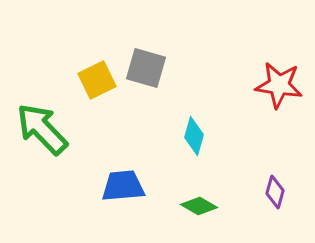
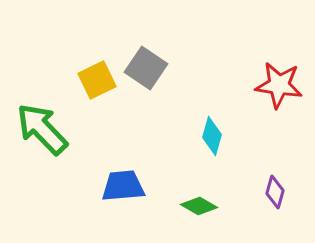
gray square: rotated 18 degrees clockwise
cyan diamond: moved 18 px right
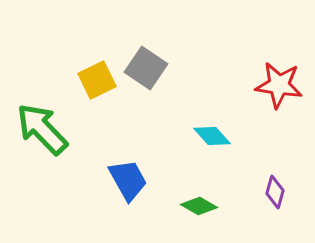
cyan diamond: rotated 57 degrees counterclockwise
blue trapezoid: moved 5 px right, 6 px up; rotated 66 degrees clockwise
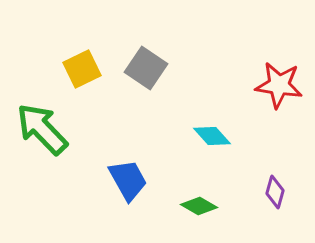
yellow square: moved 15 px left, 11 px up
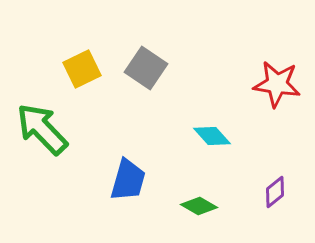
red star: moved 2 px left, 1 px up
blue trapezoid: rotated 45 degrees clockwise
purple diamond: rotated 36 degrees clockwise
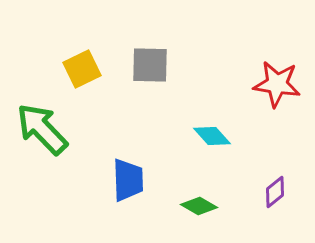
gray square: moved 4 px right, 3 px up; rotated 33 degrees counterclockwise
blue trapezoid: rotated 18 degrees counterclockwise
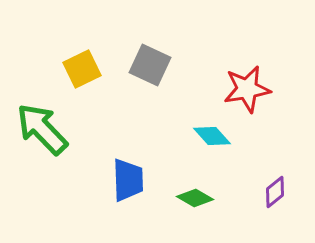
gray square: rotated 24 degrees clockwise
red star: moved 30 px left, 5 px down; rotated 18 degrees counterclockwise
green diamond: moved 4 px left, 8 px up
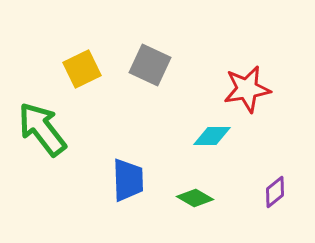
green arrow: rotated 6 degrees clockwise
cyan diamond: rotated 48 degrees counterclockwise
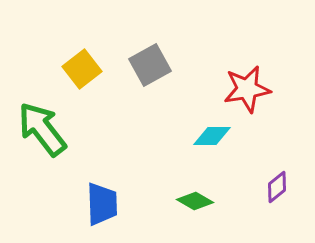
gray square: rotated 36 degrees clockwise
yellow square: rotated 12 degrees counterclockwise
blue trapezoid: moved 26 px left, 24 px down
purple diamond: moved 2 px right, 5 px up
green diamond: moved 3 px down
